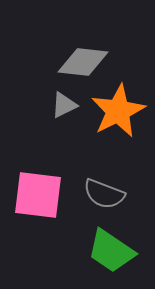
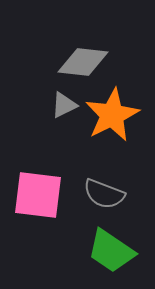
orange star: moved 6 px left, 4 px down
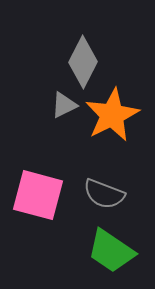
gray diamond: rotated 69 degrees counterclockwise
pink square: rotated 8 degrees clockwise
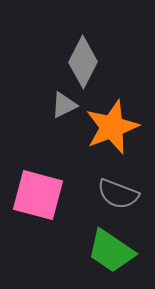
orange star: moved 12 px down; rotated 6 degrees clockwise
gray semicircle: moved 14 px right
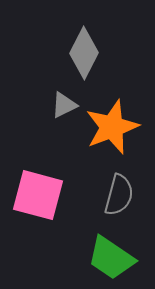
gray diamond: moved 1 px right, 9 px up
gray semicircle: moved 1 px right, 1 px down; rotated 96 degrees counterclockwise
green trapezoid: moved 7 px down
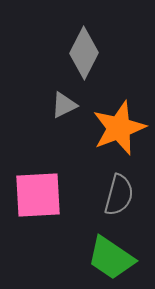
orange star: moved 7 px right, 1 px down
pink square: rotated 18 degrees counterclockwise
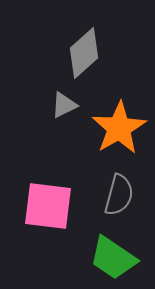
gray diamond: rotated 21 degrees clockwise
orange star: rotated 10 degrees counterclockwise
pink square: moved 10 px right, 11 px down; rotated 10 degrees clockwise
green trapezoid: moved 2 px right
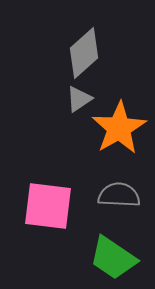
gray triangle: moved 15 px right, 6 px up; rotated 8 degrees counterclockwise
gray semicircle: rotated 102 degrees counterclockwise
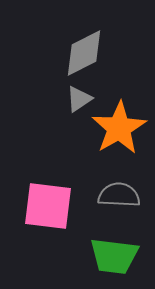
gray diamond: rotated 15 degrees clockwise
green trapezoid: moved 1 px right, 2 px up; rotated 27 degrees counterclockwise
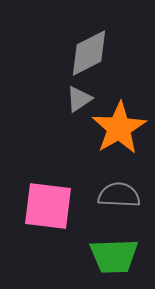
gray diamond: moved 5 px right
green trapezoid: rotated 9 degrees counterclockwise
